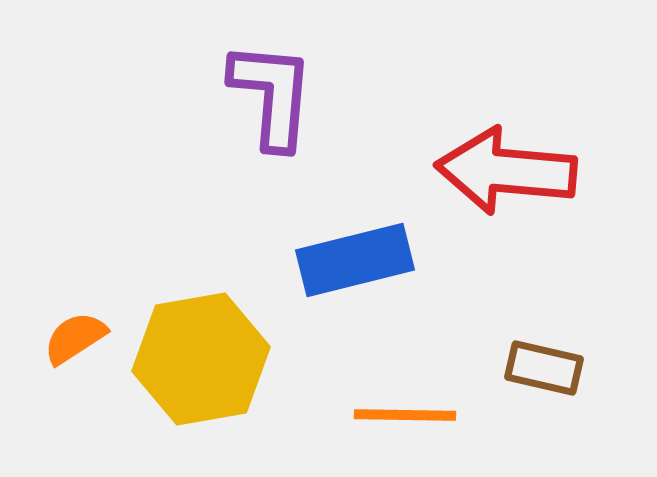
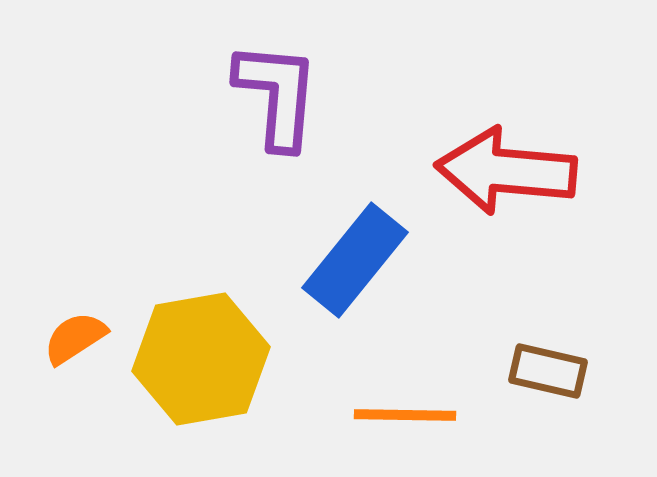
purple L-shape: moved 5 px right
blue rectangle: rotated 37 degrees counterclockwise
brown rectangle: moved 4 px right, 3 px down
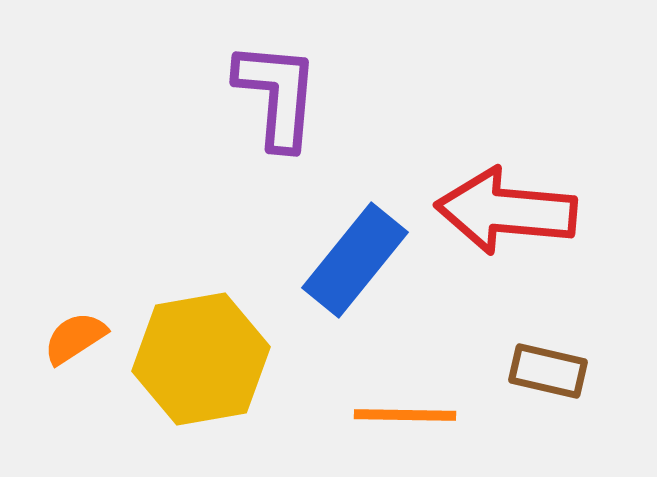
red arrow: moved 40 px down
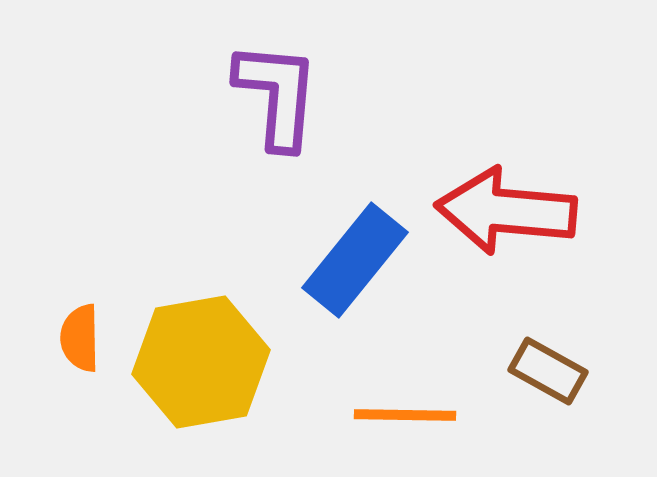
orange semicircle: moved 5 px right; rotated 58 degrees counterclockwise
yellow hexagon: moved 3 px down
brown rectangle: rotated 16 degrees clockwise
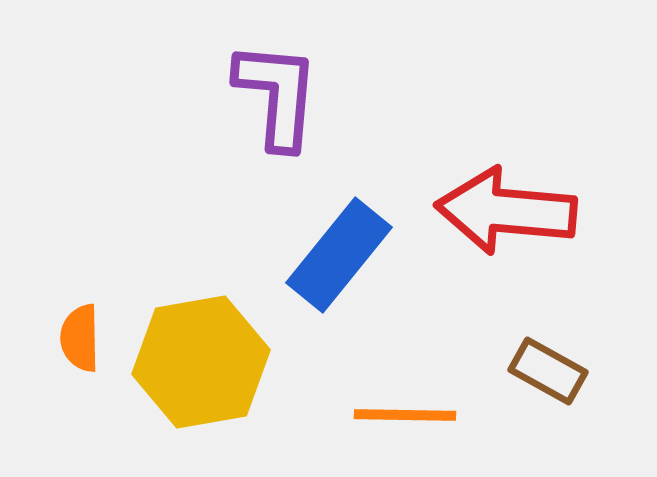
blue rectangle: moved 16 px left, 5 px up
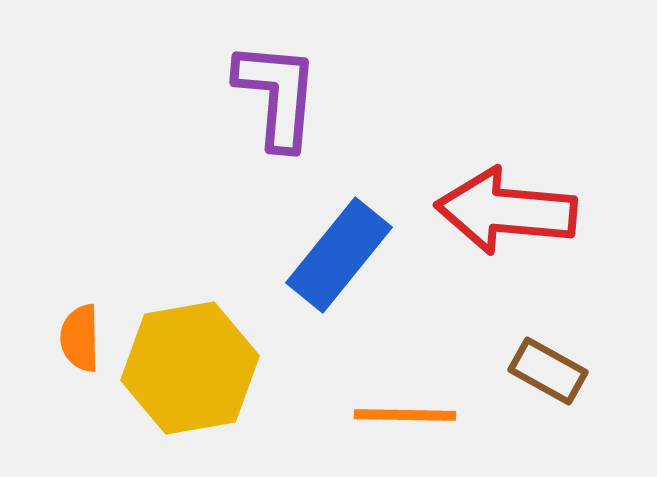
yellow hexagon: moved 11 px left, 6 px down
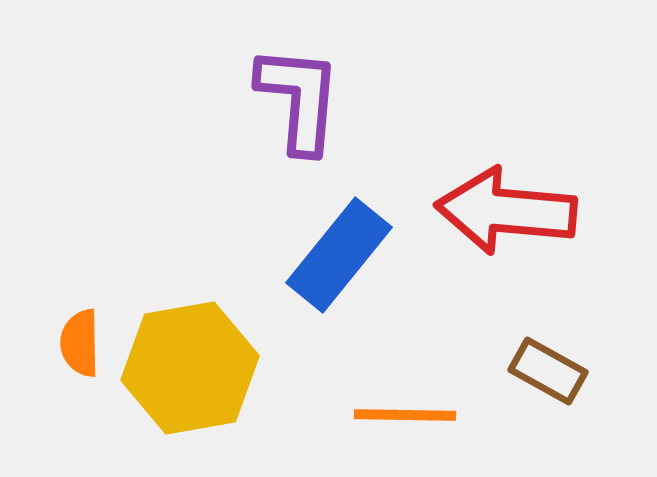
purple L-shape: moved 22 px right, 4 px down
orange semicircle: moved 5 px down
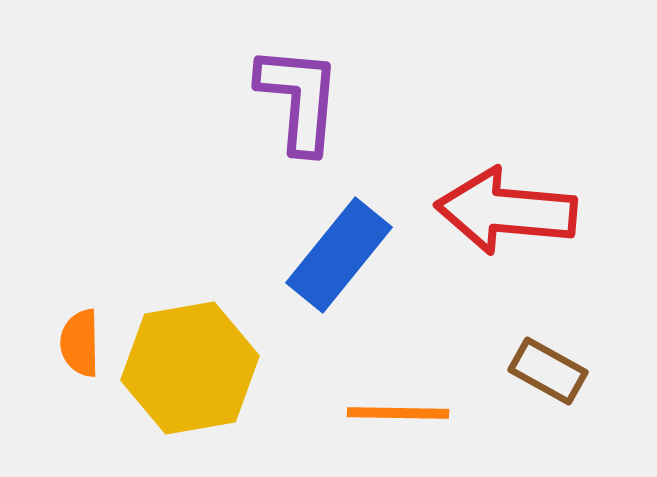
orange line: moved 7 px left, 2 px up
